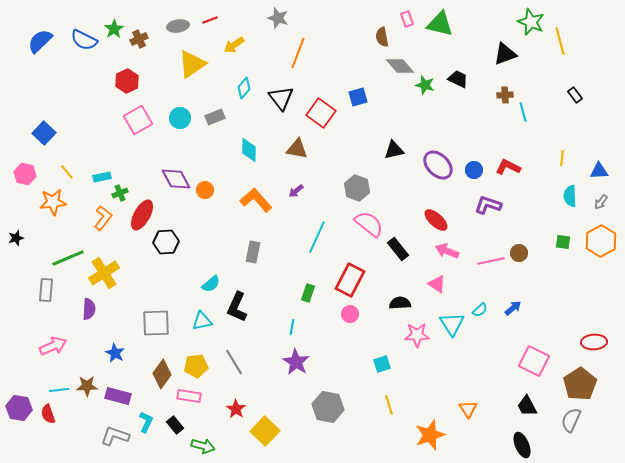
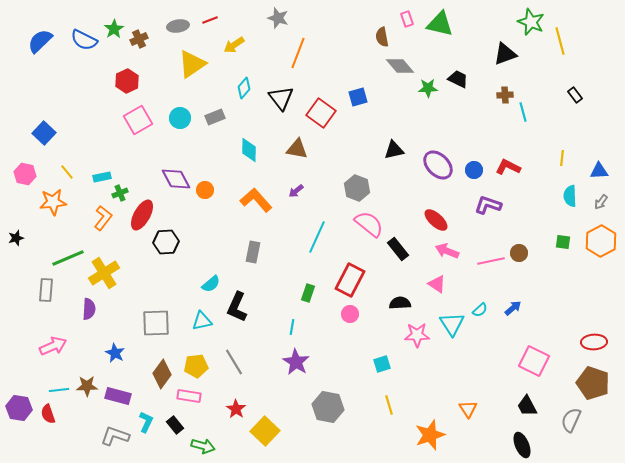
green star at (425, 85): moved 3 px right, 3 px down; rotated 18 degrees counterclockwise
brown pentagon at (580, 384): moved 13 px right, 1 px up; rotated 20 degrees counterclockwise
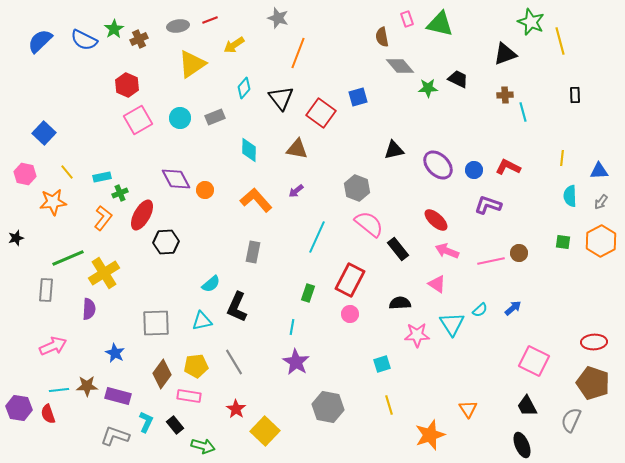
red hexagon at (127, 81): moved 4 px down; rotated 10 degrees counterclockwise
black rectangle at (575, 95): rotated 35 degrees clockwise
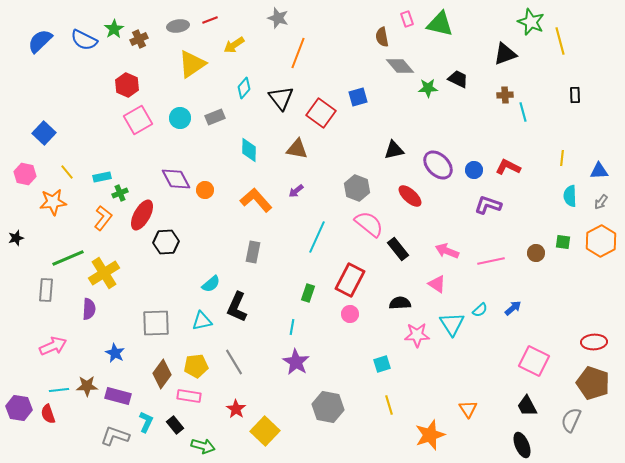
red ellipse at (436, 220): moved 26 px left, 24 px up
brown circle at (519, 253): moved 17 px right
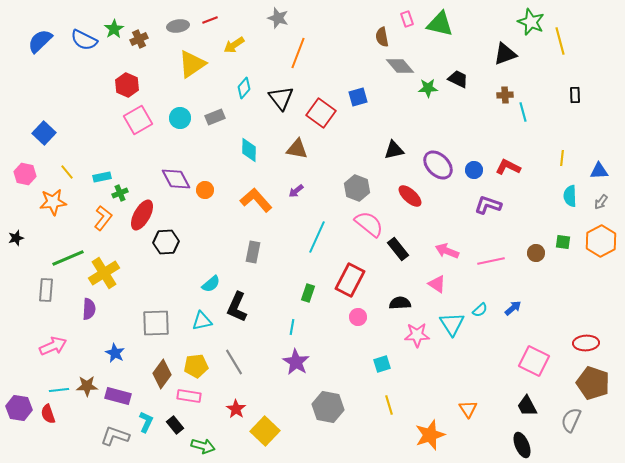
pink circle at (350, 314): moved 8 px right, 3 px down
red ellipse at (594, 342): moved 8 px left, 1 px down
